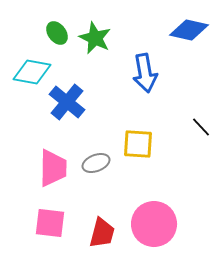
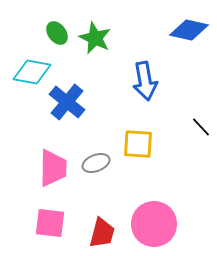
blue arrow: moved 8 px down
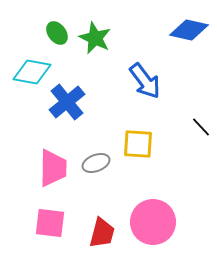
blue arrow: rotated 27 degrees counterclockwise
blue cross: rotated 12 degrees clockwise
pink circle: moved 1 px left, 2 px up
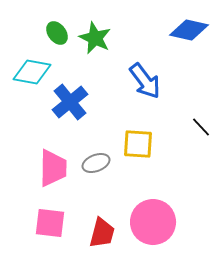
blue cross: moved 3 px right
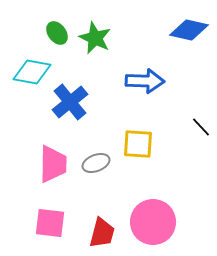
blue arrow: rotated 51 degrees counterclockwise
pink trapezoid: moved 4 px up
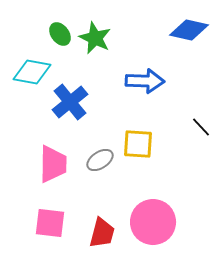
green ellipse: moved 3 px right, 1 px down
gray ellipse: moved 4 px right, 3 px up; rotated 12 degrees counterclockwise
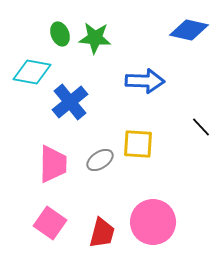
green ellipse: rotated 15 degrees clockwise
green star: rotated 20 degrees counterclockwise
pink square: rotated 28 degrees clockwise
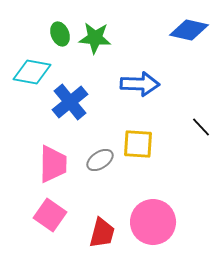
blue arrow: moved 5 px left, 3 px down
pink square: moved 8 px up
